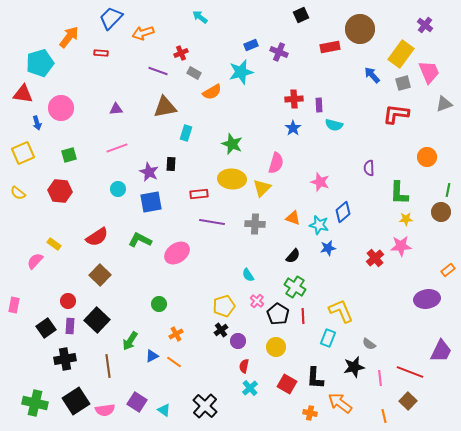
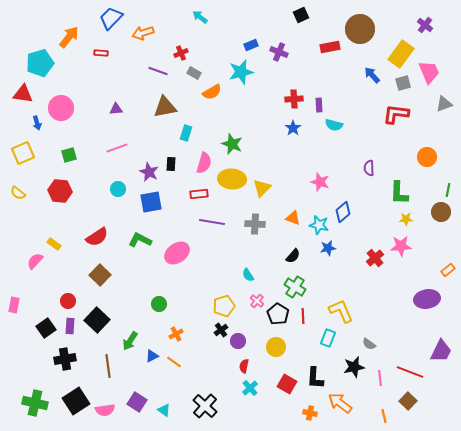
pink semicircle at (276, 163): moved 72 px left
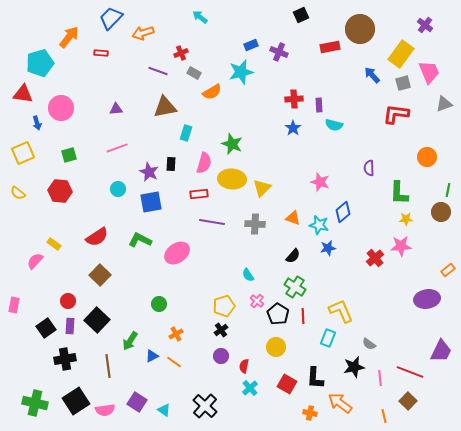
purple circle at (238, 341): moved 17 px left, 15 px down
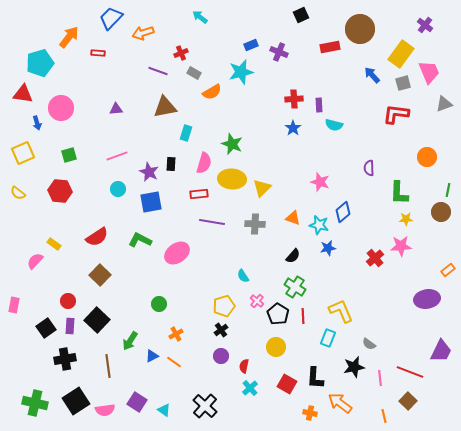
red rectangle at (101, 53): moved 3 px left
pink line at (117, 148): moved 8 px down
cyan semicircle at (248, 275): moved 5 px left, 1 px down
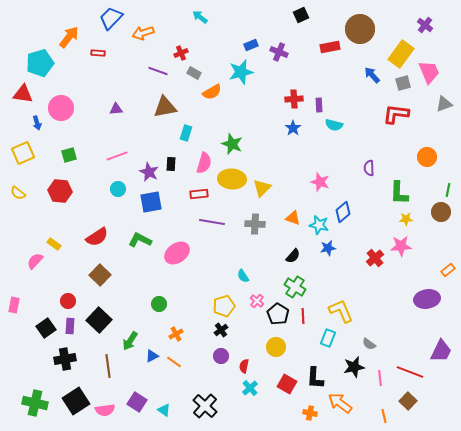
black square at (97, 320): moved 2 px right
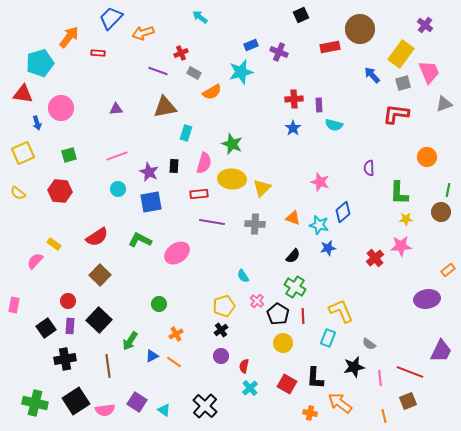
black rectangle at (171, 164): moved 3 px right, 2 px down
yellow circle at (276, 347): moved 7 px right, 4 px up
brown square at (408, 401): rotated 24 degrees clockwise
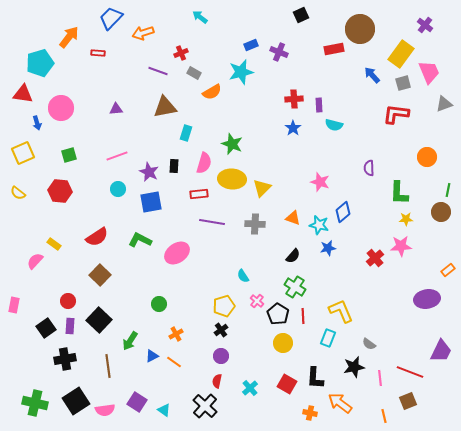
red rectangle at (330, 47): moved 4 px right, 2 px down
red semicircle at (244, 366): moved 27 px left, 15 px down
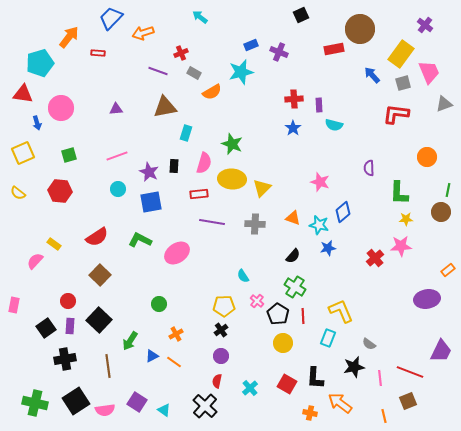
yellow pentagon at (224, 306): rotated 15 degrees clockwise
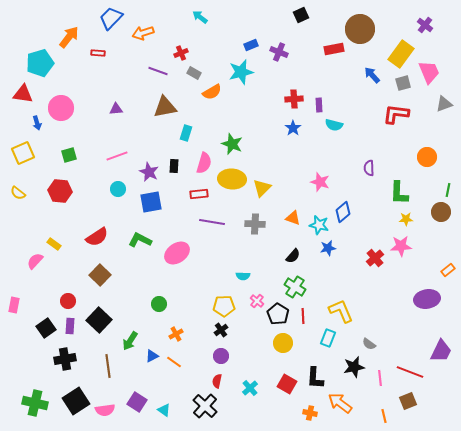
cyan semicircle at (243, 276): rotated 56 degrees counterclockwise
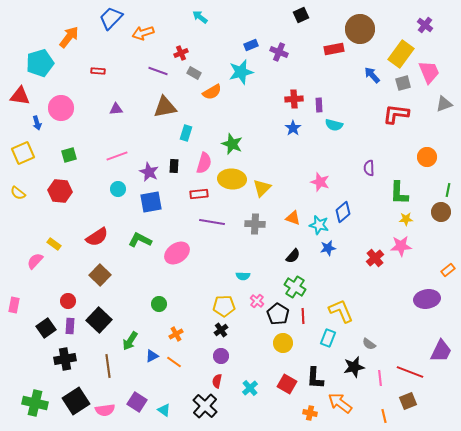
red rectangle at (98, 53): moved 18 px down
red triangle at (23, 94): moved 3 px left, 2 px down
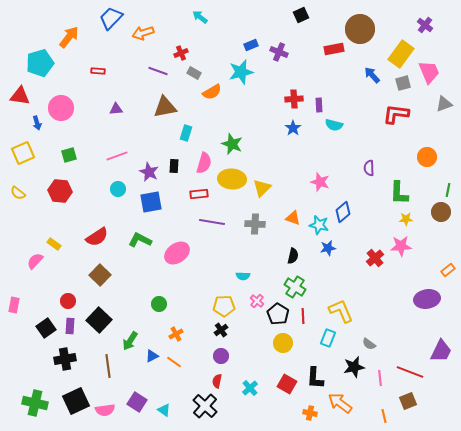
black semicircle at (293, 256): rotated 28 degrees counterclockwise
black square at (76, 401): rotated 8 degrees clockwise
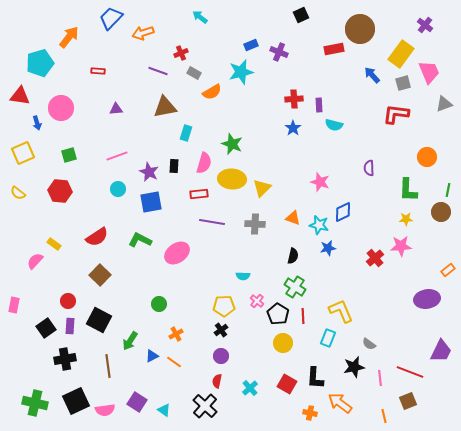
green L-shape at (399, 193): moved 9 px right, 3 px up
blue diamond at (343, 212): rotated 15 degrees clockwise
black square at (99, 320): rotated 15 degrees counterclockwise
